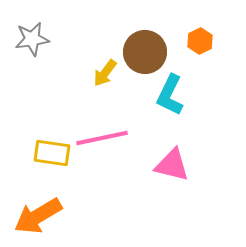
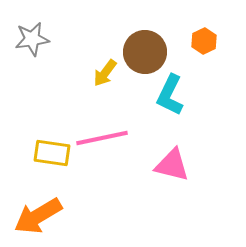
orange hexagon: moved 4 px right
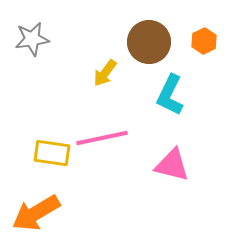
brown circle: moved 4 px right, 10 px up
orange arrow: moved 2 px left, 3 px up
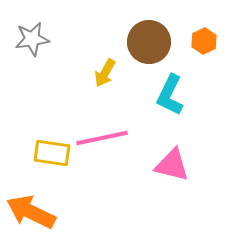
yellow arrow: rotated 8 degrees counterclockwise
orange arrow: moved 5 px left, 1 px up; rotated 57 degrees clockwise
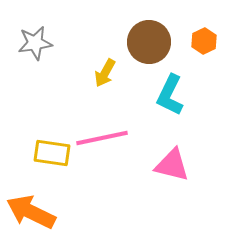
gray star: moved 3 px right, 4 px down
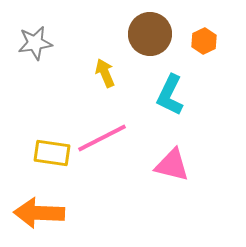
brown circle: moved 1 px right, 8 px up
yellow arrow: rotated 128 degrees clockwise
pink line: rotated 15 degrees counterclockwise
orange arrow: moved 8 px right, 1 px down; rotated 24 degrees counterclockwise
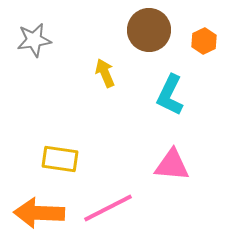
brown circle: moved 1 px left, 4 px up
gray star: moved 1 px left, 3 px up
pink line: moved 6 px right, 70 px down
yellow rectangle: moved 8 px right, 6 px down
pink triangle: rotated 9 degrees counterclockwise
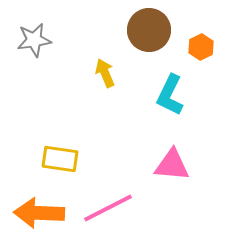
orange hexagon: moved 3 px left, 6 px down
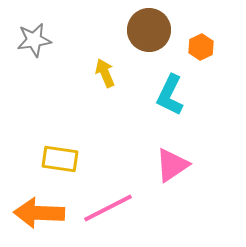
pink triangle: rotated 39 degrees counterclockwise
